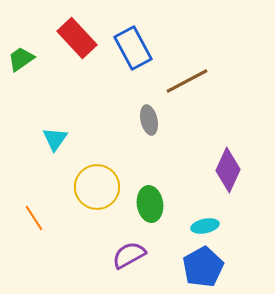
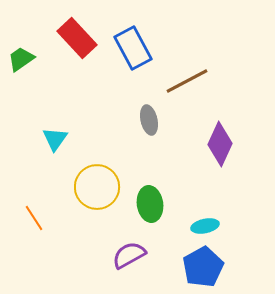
purple diamond: moved 8 px left, 26 px up
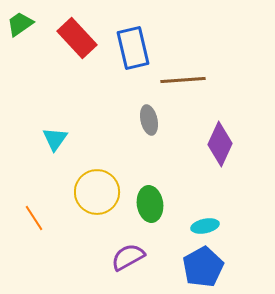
blue rectangle: rotated 15 degrees clockwise
green trapezoid: moved 1 px left, 35 px up
brown line: moved 4 px left, 1 px up; rotated 24 degrees clockwise
yellow circle: moved 5 px down
purple semicircle: moved 1 px left, 2 px down
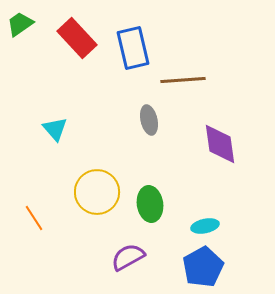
cyan triangle: moved 10 px up; rotated 16 degrees counterclockwise
purple diamond: rotated 33 degrees counterclockwise
